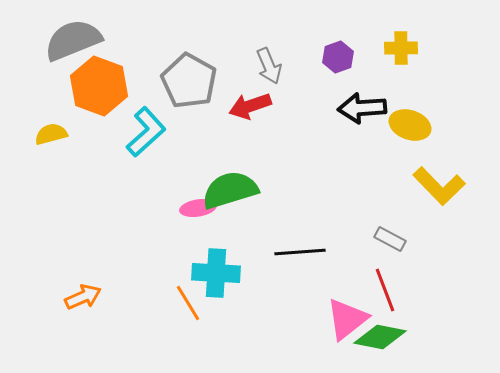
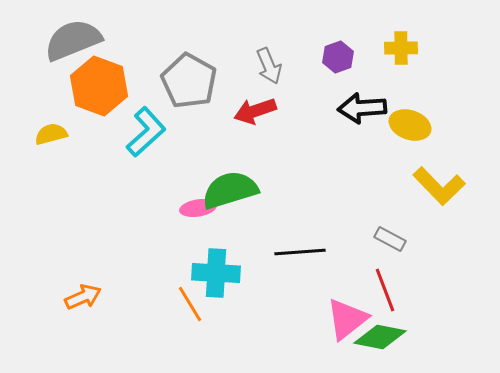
red arrow: moved 5 px right, 5 px down
orange line: moved 2 px right, 1 px down
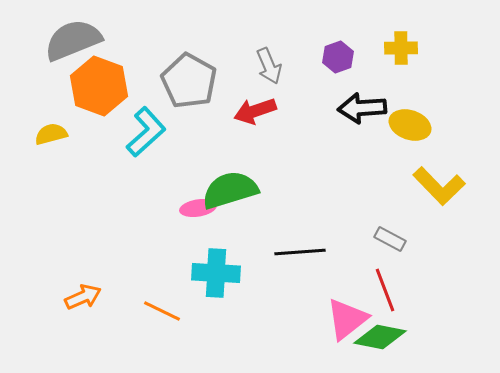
orange line: moved 28 px left, 7 px down; rotated 33 degrees counterclockwise
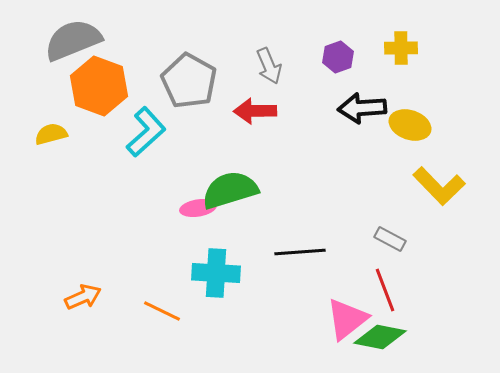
red arrow: rotated 18 degrees clockwise
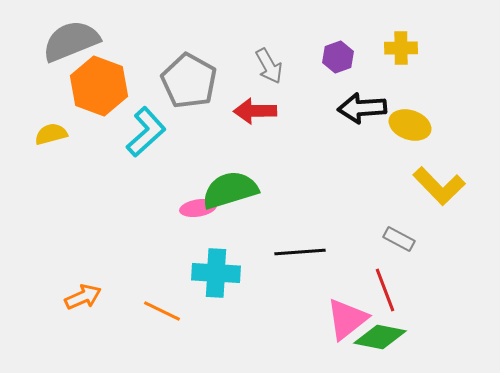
gray semicircle: moved 2 px left, 1 px down
gray arrow: rotated 6 degrees counterclockwise
gray rectangle: moved 9 px right
